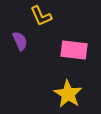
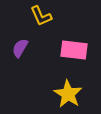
purple semicircle: moved 7 px down; rotated 126 degrees counterclockwise
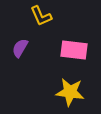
yellow star: moved 2 px right, 2 px up; rotated 24 degrees counterclockwise
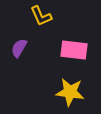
purple semicircle: moved 1 px left
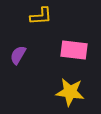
yellow L-shape: rotated 70 degrees counterclockwise
purple semicircle: moved 1 px left, 7 px down
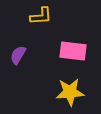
pink rectangle: moved 1 px left, 1 px down
yellow star: rotated 12 degrees counterclockwise
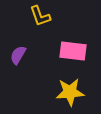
yellow L-shape: moved 1 px left; rotated 75 degrees clockwise
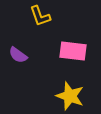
purple semicircle: rotated 84 degrees counterclockwise
yellow star: moved 4 px down; rotated 24 degrees clockwise
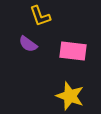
purple semicircle: moved 10 px right, 11 px up
